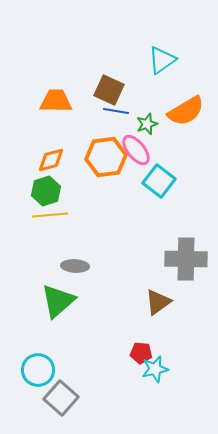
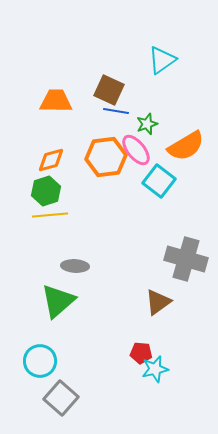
orange semicircle: moved 35 px down
gray cross: rotated 15 degrees clockwise
cyan circle: moved 2 px right, 9 px up
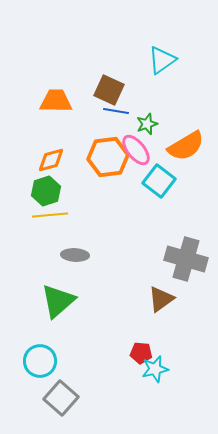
orange hexagon: moved 2 px right
gray ellipse: moved 11 px up
brown triangle: moved 3 px right, 3 px up
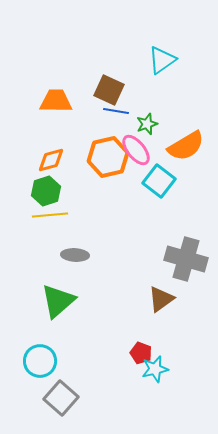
orange hexagon: rotated 6 degrees counterclockwise
red pentagon: rotated 15 degrees clockwise
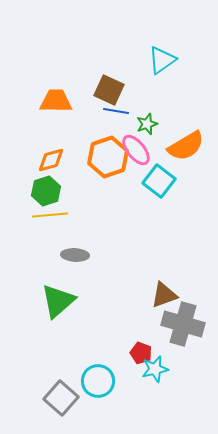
orange hexagon: rotated 6 degrees counterclockwise
gray cross: moved 3 px left, 65 px down
brown triangle: moved 3 px right, 4 px up; rotated 16 degrees clockwise
cyan circle: moved 58 px right, 20 px down
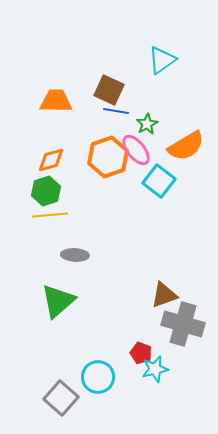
green star: rotated 10 degrees counterclockwise
cyan circle: moved 4 px up
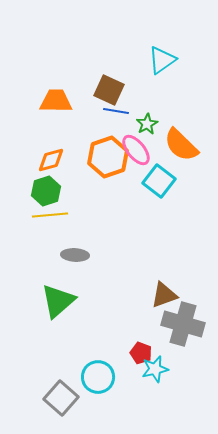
orange semicircle: moved 5 px left, 1 px up; rotated 75 degrees clockwise
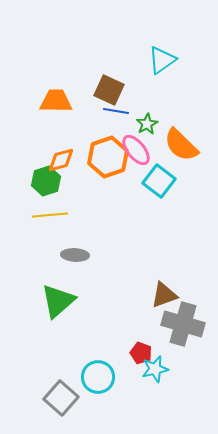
orange diamond: moved 10 px right
green hexagon: moved 10 px up
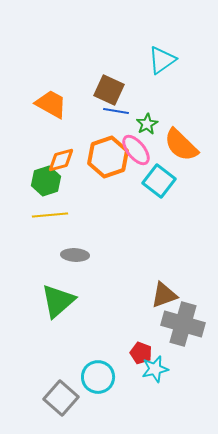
orange trapezoid: moved 5 px left, 3 px down; rotated 28 degrees clockwise
